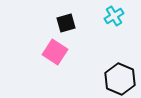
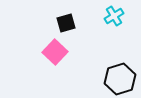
pink square: rotated 10 degrees clockwise
black hexagon: rotated 20 degrees clockwise
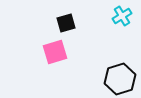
cyan cross: moved 8 px right
pink square: rotated 30 degrees clockwise
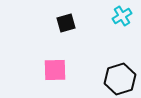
pink square: moved 18 px down; rotated 15 degrees clockwise
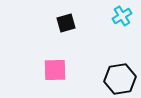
black hexagon: rotated 8 degrees clockwise
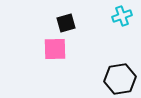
cyan cross: rotated 12 degrees clockwise
pink square: moved 21 px up
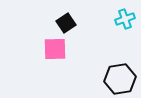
cyan cross: moved 3 px right, 3 px down
black square: rotated 18 degrees counterclockwise
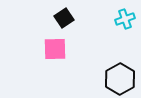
black square: moved 2 px left, 5 px up
black hexagon: rotated 20 degrees counterclockwise
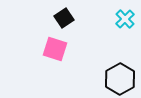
cyan cross: rotated 24 degrees counterclockwise
pink square: rotated 20 degrees clockwise
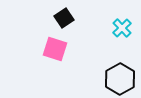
cyan cross: moved 3 px left, 9 px down
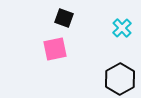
black square: rotated 36 degrees counterclockwise
pink square: rotated 30 degrees counterclockwise
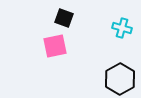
cyan cross: rotated 30 degrees counterclockwise
pink square: moved 3 px up
